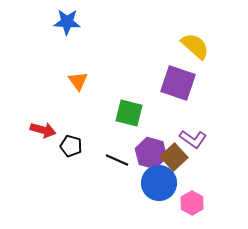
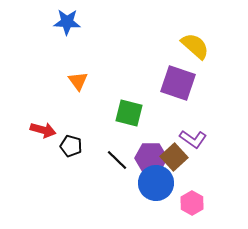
purple hexagon: moved 5 px down; rotated 16 degrees counterclockwise
black line: rotated 20 degrees clockwise
blue circle: moved 3 px left
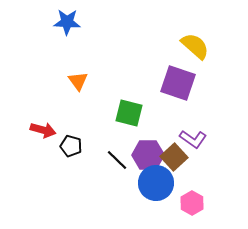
purple hexagon: moved 3 px left, 3 px up
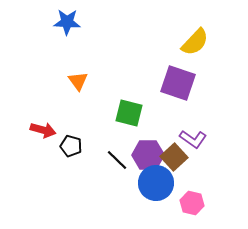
yellow semicircle: moved 4 px up; rotated 92 degrees clockwise
pink hexagon: rotated 15 degrees counterclockwise
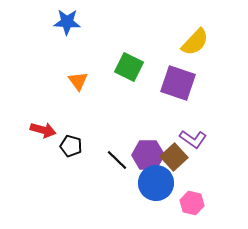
green square: moved 46 px up; rotated 12 degrees clockwise
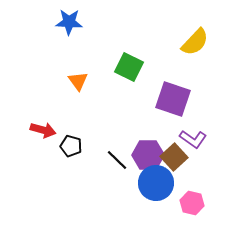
blue star: moved 2 px right
purple square: moved 5 px left, 16 px down
